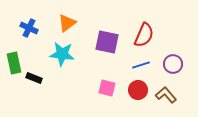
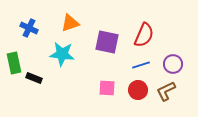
orange triangle: moved 3 px right; rotated 18 degrees clockwise
pink square: rotated 12 degrees counterclockwise
brown L-shape: moved 4 px up; rotated 75 degrees counterclockwise
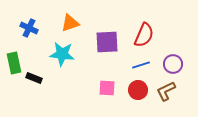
purple square: rotated 15 degrees counterclockwise
